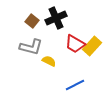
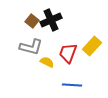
black cross: moved 5 px left, 2 px down
red trapezoid: moved 7 px left, 9 px down; rotated 80 degrees clockwise
yellow semicircle: moved 2 px left, 1 px down
blue line: moved 3 px left; rotated 30 degrees clockwise
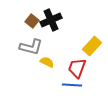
red trapezoid: moved 9 px right, 15 px down
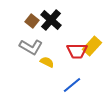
black cross: rotated 25 degrees counterclockwise
gray L-shape: rotated 15 degrees clockwise
red trapezoid: moved 17 px up; rotated 110 degrees counterclockwise
blue line: rotated 42 degrees counterclockwise
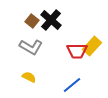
yellow semicircle: moved 18 px left, 15 px down
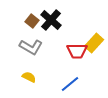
yellow rectangle: moved 2 px right, 3 px up
blue line: moved 2 px left, 1 px up
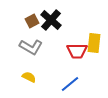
brown square: rotated 24 degrees clockwise
yellow rectangle: rotated 36 degrees counterclockwise
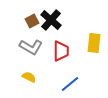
red trapezoid: moved 16 px left; rotated 90 degrees counterclockwise
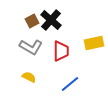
yellow rectangle: rotated 72 degrees clockwise
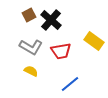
brown square: moved 3 px left, 6 px up
yellow rectangle: moved 2 px up; rotated 48 degrees clockwise
red trapezoid: rotated 80 degrees clockwise
yellow semicircle: moved 2 px right, 6 px up
